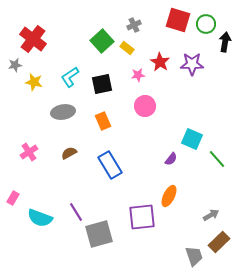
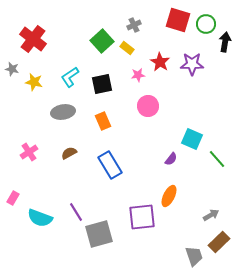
gray star: moved 3 px left, 4 px down; rotated 24 degrees clockwise
pink circle: moved 3 px right
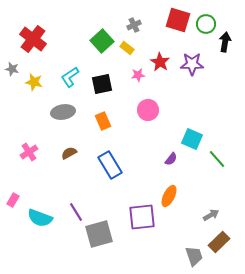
pink circle: moved 4 px down
pink rectangle: moved 2 px down
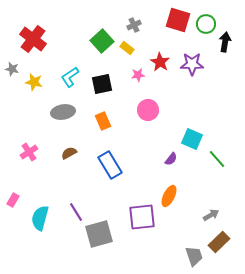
cyan semicircle: rotated 85 degrees clockwise
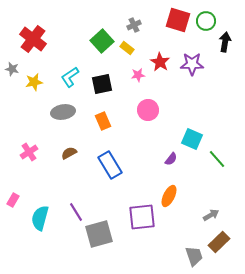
green circle: moved 3 px up
yellow star: rotated 24 degrees counterclockwise
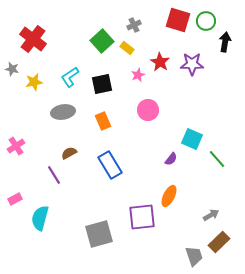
pink star: rotated 16 degrees counterclockwise
pink cross: moved 13 px left, 6 px up
pink rectangle: moved 2 px right, 1 px up; rotated 32 degrees clockwise
purple line: moved 22 px left, 37 px up
